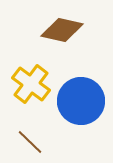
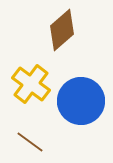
brown diamond: rotated 54 degrees counterclockwise
brown line: rotated 8 degrees counterclockwise
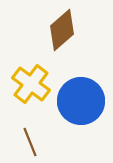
brown line: rotated 32 degrees clockwise
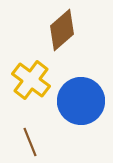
yellow cross: moved 4 px up
